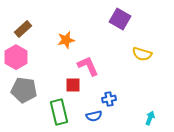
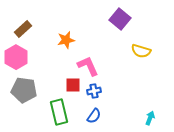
purple square: rotated 10 degrees clockwise
yellow semicircle: moved 1 px left, 3 px up
blue cross: moved 15 px left, 8 px up
blue semicircle: rotated 42 degrees counterclockwise
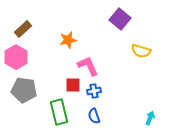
orange star: moved 2 px right
blue semicircle: rotated 126 degrees clockwise
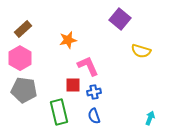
pink hexagon: moved 4 px right, 1 px down
blue cross: moved 1 px down
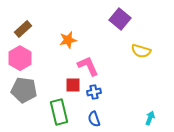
blue semicircle: moved 3 px down
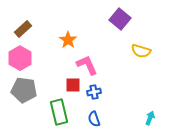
orange star: rotated 24 degrees counterclockwise
pink L-shape: moved 1 px left, 1 px up
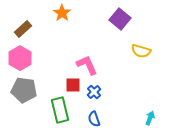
orange star: moved 6 px left, 27 px up
blue cross: rotated 32 degrees counterclockwise
green rectangle: moved 1 px right, 2 px up
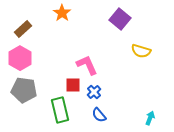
blue semicircle: moved 5 px right, 4 px up; rotated 21 degrees counterclockwise
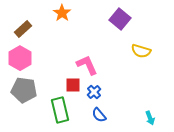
cyan arrow: rotated 136 degrees clockwise
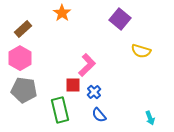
pink L-shape: rotated 70 degrees clockwise
